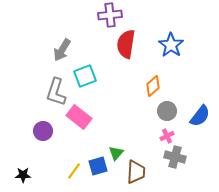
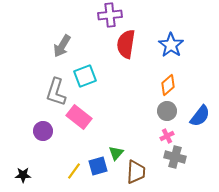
gray arrow: moved 4 px up
orange diamond: moved 15 px right, 1 px up
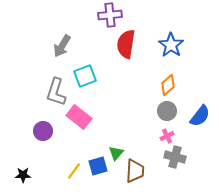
brown trapezoid: moved 1 px left, 1 px up
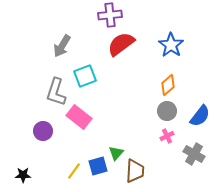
red semicircle: moved 5 px left; rotated 44 degrees clockwise
gray cross: moved 19 px right, 3 px up; rotated 15 degrees clockwise
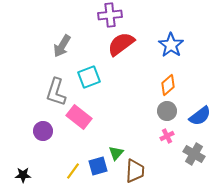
cyan square: moved 4 px right, 1 px down
blue semicircle: rotated 15 degrees clockwise
yellow line: moved 1 px left
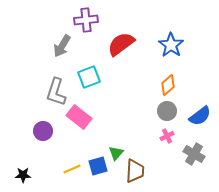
purple cross: moved 24 px left, 5 px down
yellow line: moved 1 px left, 2 px up; rotated 30 degrees clockwise
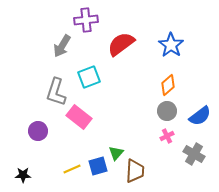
purple circle: moved 5 px left
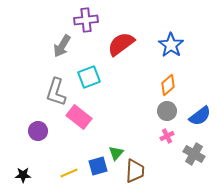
yellow line: moved 3 px left, 4 px down
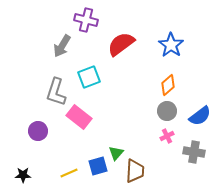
purple cross: rotated 20 degrees clockwise
gray cross: moved 2 px up; rotated 20 degrees counterclockwise
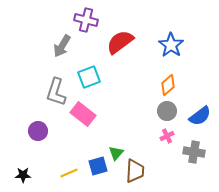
red semicircle: moved 1 px left, 2 px up
pink rectangle: moved 4 px right, 3 px up
